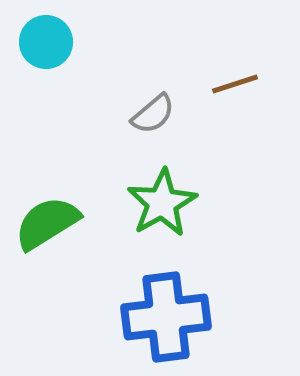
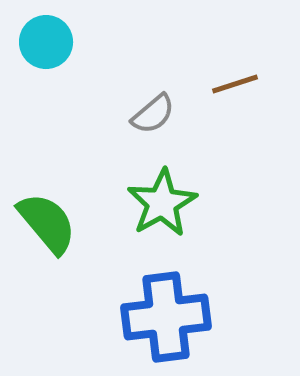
green semicircle: rotated 82 degrees clockwise
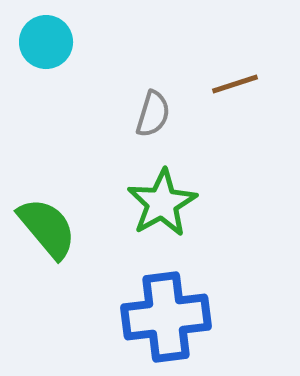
gray semicircle: rotated 33 degrees counterclockwise
green semicircle: moved 5 px down
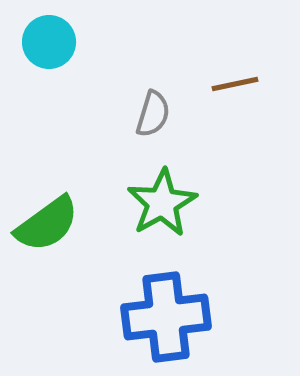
cyan circle: moved 3 px right
brown line: rotated 6 degrees clockwise
green semicircle: moved 4 px up; rotated 94 degrees clockwise
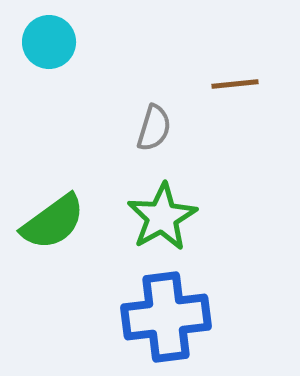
brown line: rotated 6 degrees clockwise
gray semicircle: moved 1 px right, 14 px down
green star: moved 14 px down
green semicircle: moved 6 px right, 2 px up
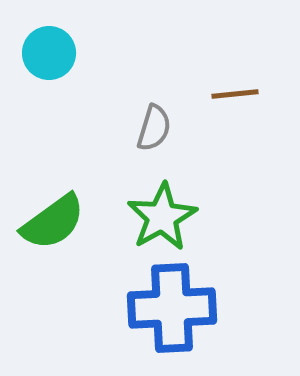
cyan circle: moved 11 px down
brown line: moved 10 px down
blue cross: moved 6 px right, 9 px up; rotated 4 degrees clockwise
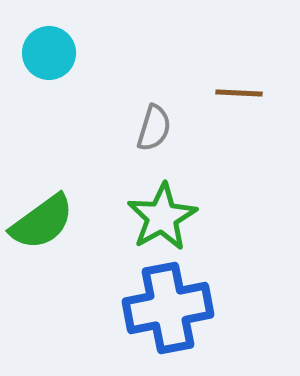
brown line: moved 4 px right, 1 px up; rotated 9 degrees clockwise
green semicircle: moved 11 px left
blue cross: moved 4 px left; rotated 8 degrees counterclockwise
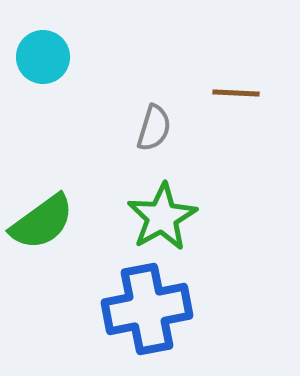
cyan circle: moved 6 px left, 4 px down
brown line: moved 3 px left
blue cross: moved 21 px left, 1 px down
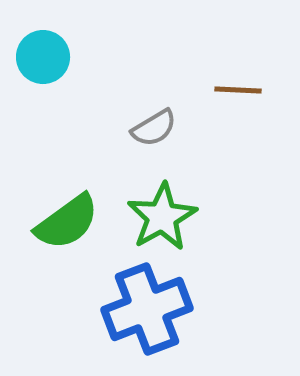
brown line: moved 2 px right, 3 px up
gray semicircle: rotated 42 degrees clockwise
green semicircle: moved 25 px right
blue cross: rotated 10 degrees counterclockwise
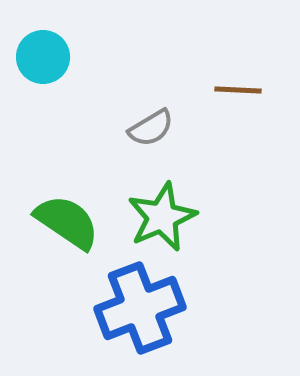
gray semicircle: moved 3 px left
green star: rotated 6 degrees clockwise
green semicircle: rotated 110 degrees counterclockwise
blue cross: moved 7 px left, 1 px up
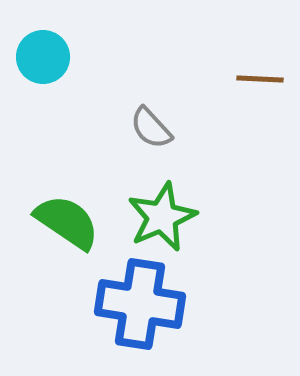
brown line: moved 22 px right, 11 px up
gray semicircle: rotated 78 degrees clockwise
blue cross: moved 4 px up; rotated 30 degrees clockwise
